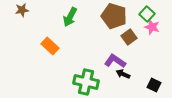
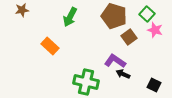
pink star: moved 3 px right, 3 px down
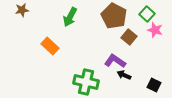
brown pentagon: rotated 10 degrees clockwise
brown square: rotated 14 degrees counterclockwise
black arrow: moved 1 px right, 1 px down
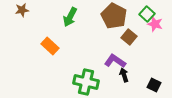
pink star: moved 6 px up
black arrow: rotated 48 degrees clockwise
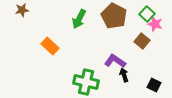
green arrow: moved 9 px right, 2 px down
brown square: moved 13 px right, 4 px down
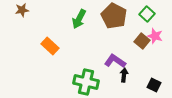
pink star: moved 12 px down
black arrow: rotated 24 degrees clockwise
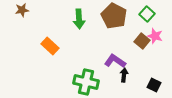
green arrow: rotated 30 degrees counterclockwise
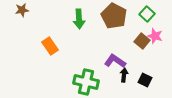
orange rectangle: rotated 12 degrees clockwise
black square: moved 9 px left, 5 px up
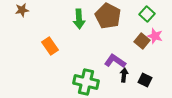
brown pentagon: moved 6 px left
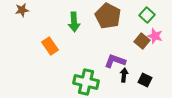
green square: moved 1 px down
green arrow: moved 5 px left, 3 px down
purple L-shape: rotated 15 degrees counterclockwise
